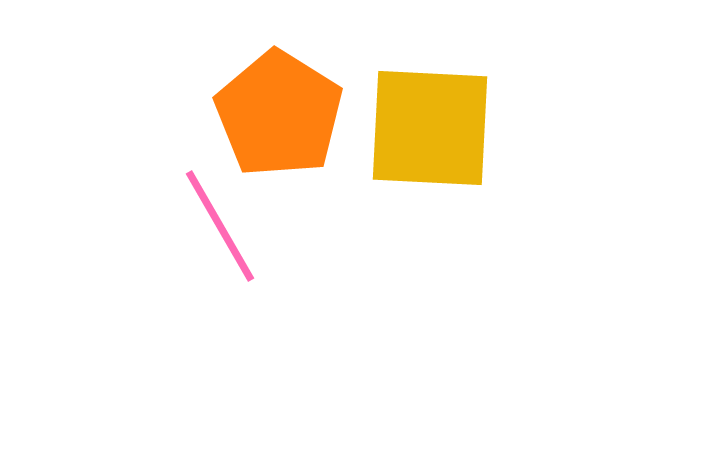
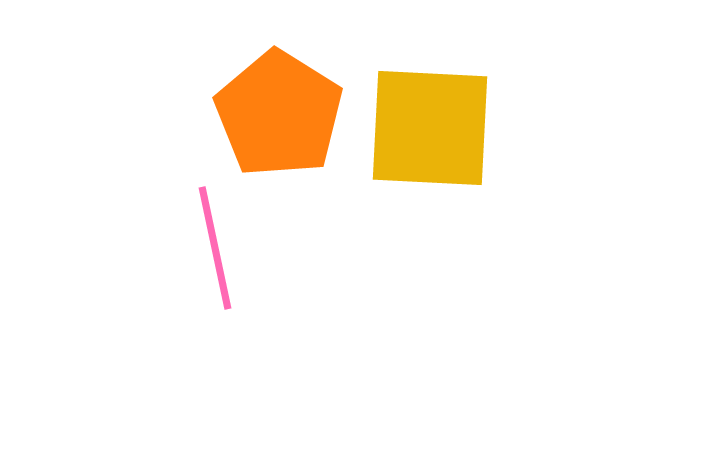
pink line: moved 5 px left, 22 px down; rotated 18 degrees clockwise
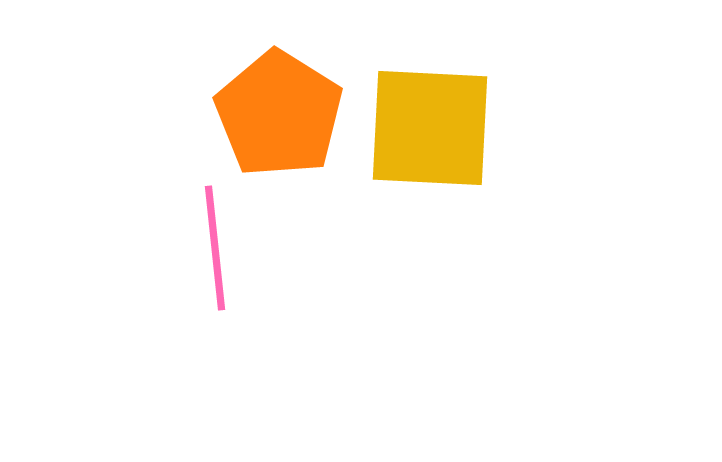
pink line: rotated 6 degrees clockwise
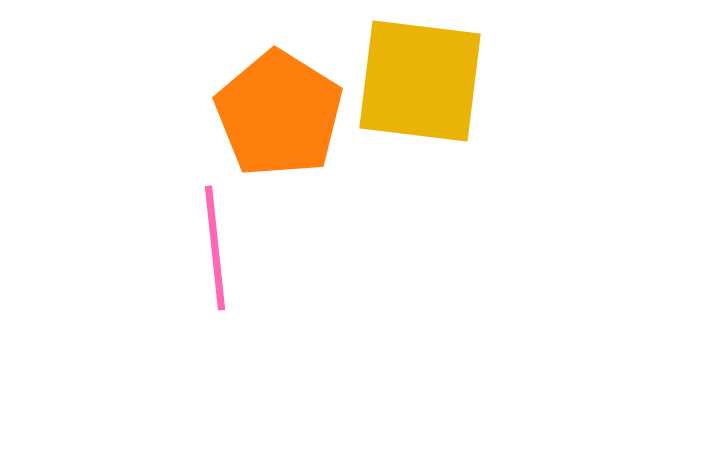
yellow square: moved 10 px left, 47 px up; rotated 4 degrees clockwise
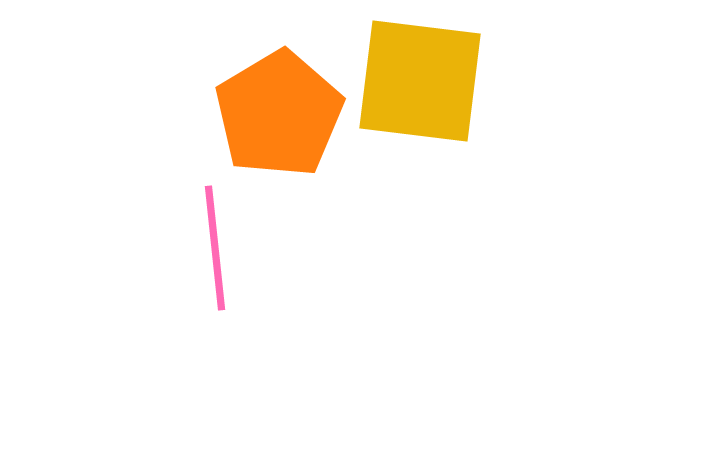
orange pentagon: rotated 9 degrees clockwise
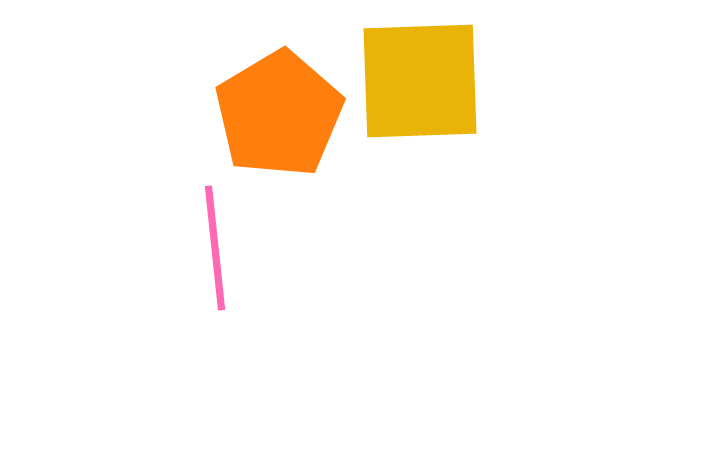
yellow square: rotated 9 degrees counterclockwise
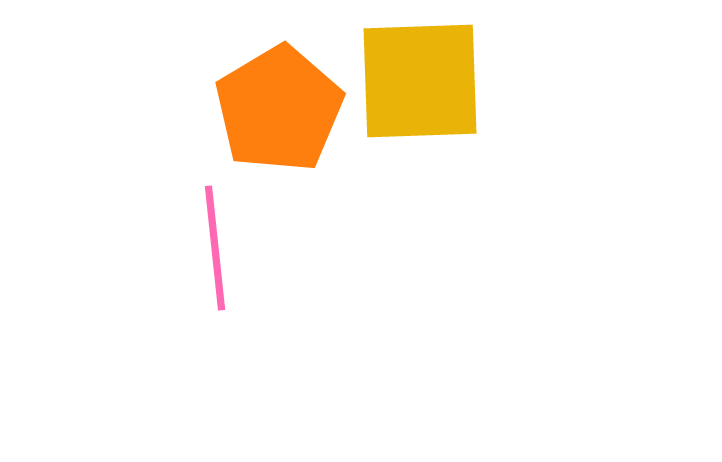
orange pentagon: moved 5 px up
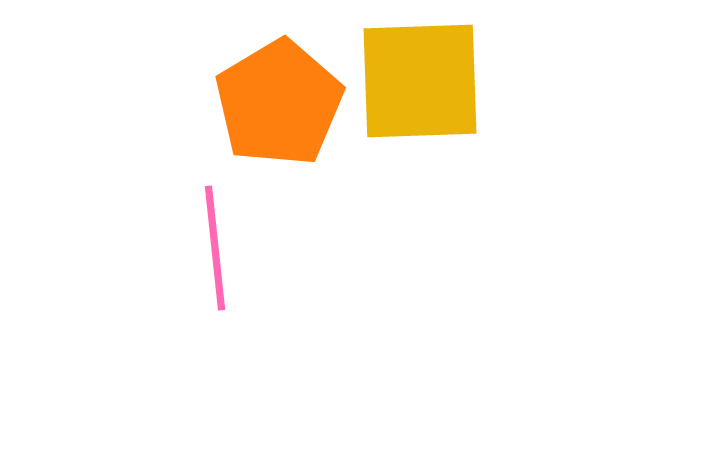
orange pentagon: moved 6 px up
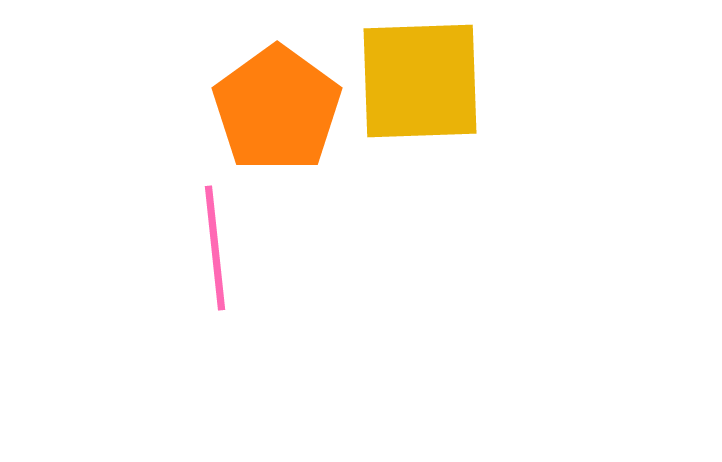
orange pentagon: moved 2 px left, 6 px down; rotated 5 degrees counterclockwise
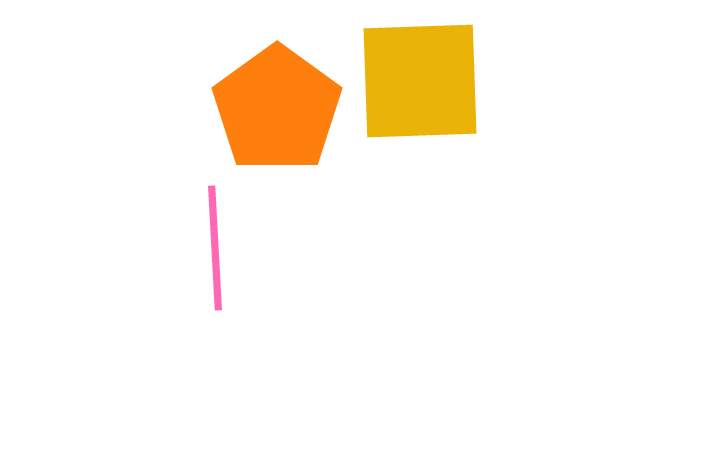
pink line: rotated 3 degrees clockwise
